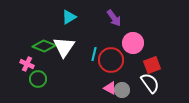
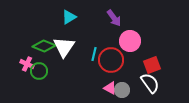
pink circle: moved 3 px left, 2 px up
green circle: moved 1 px right, 8 px up
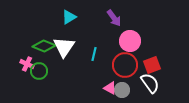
red circle: moved 14 px right, 5 px down
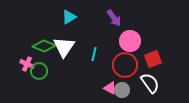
red square: moved 1 px right, 6 px up
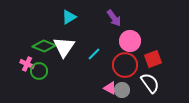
cyan line: rotated 32 degrees clockwise
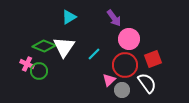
pink circle: moved 1 px left, 2 px up
white semicircle: moved 3 px left
pink triangle: moved 1 px left, 8 px up; rotated 48 degrees clockwise
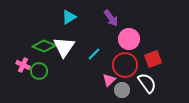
purple arrow: moved 3 px left
pink cross: moved 4 px left, 1 px down
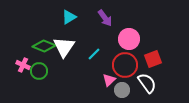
purple arrow: moved 6 px left
